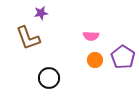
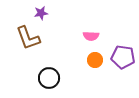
purple pentagon: rotated 25 degrees counterclockwise
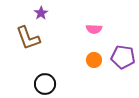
purple star: rotated 24 degrees counterclockwise
pink semicircle: moved 3 px right, 7 px up
orange circle: moved 1 px left
black circle: moved 4 px left, 6 px down
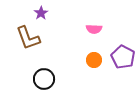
purple pentagon: rotated 20 degrees clockwise
black circle: moved 1 px left, 5 px up
